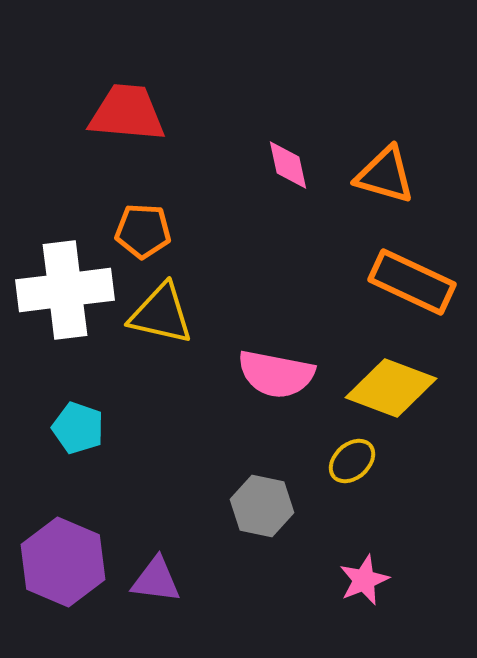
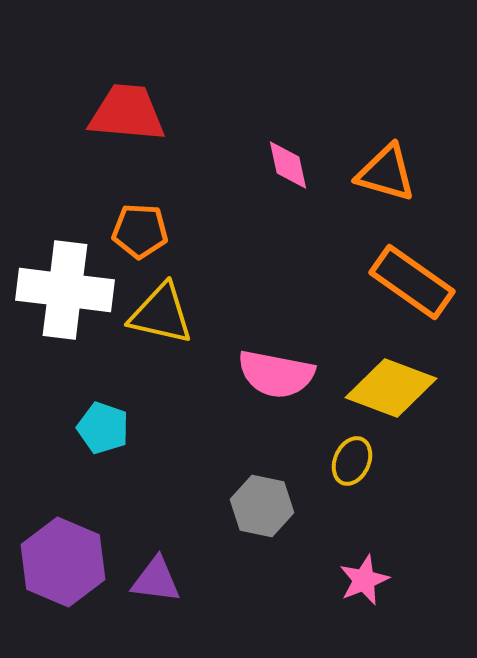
orange triangle: moved 1 px right, 2 px up
orange pentagon: moved 3 px left
orange rectangle: rotated 10 degrees clockwise
white cross: rotated 14 degrees clockwise
cyan pentagon: moved 25 px right
yellow ellipse: rotated 24 degrees counterclockwise
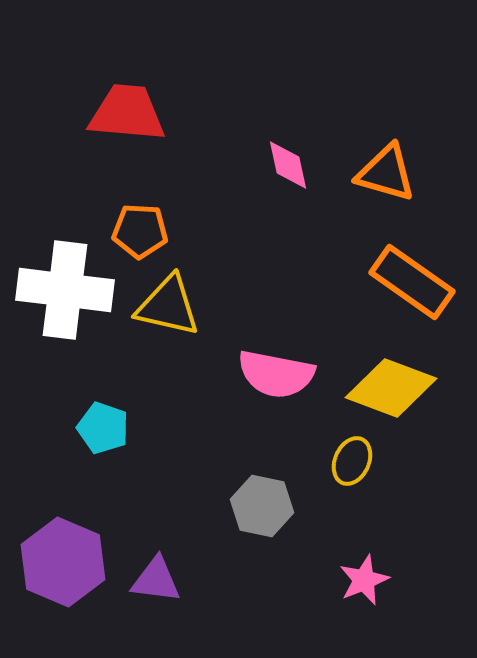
yellow triangle: moved 7 px right, 8 px up
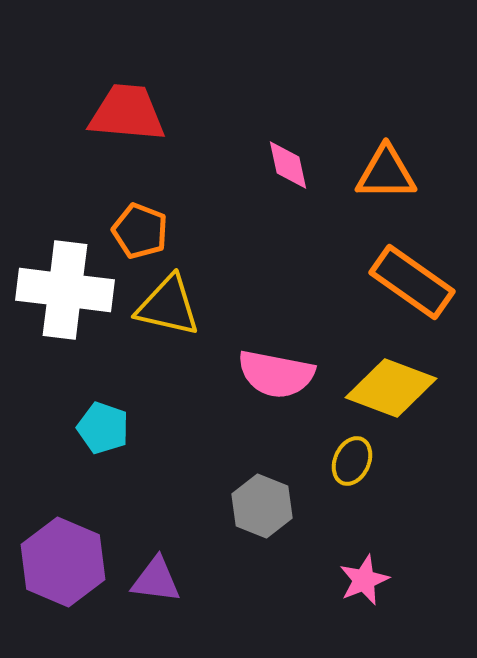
orange triangle: rotated 16 degrees counterclockwise
orange pentagon: rotated 18 degrees clockwise
gray hexagon: rotated 10 degrees clockwise
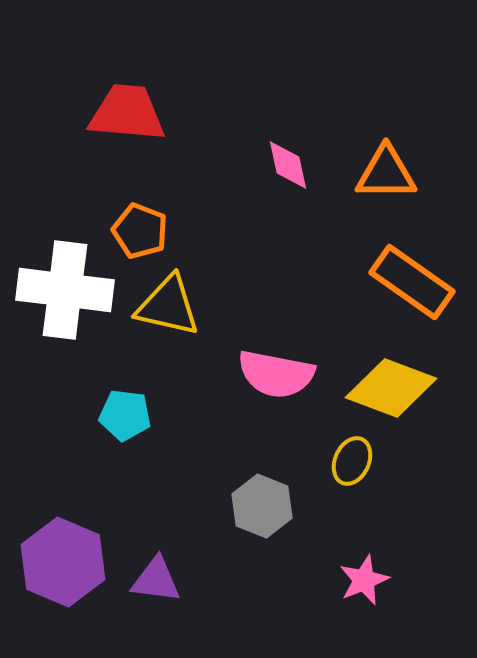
cyan pentagon: moved 22 px right, 13 px up; rotated 12 degrees counterclockwise
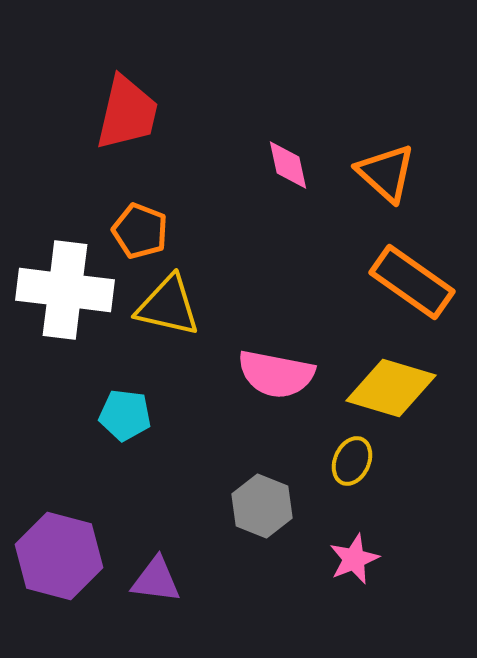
red trapezoid: rotated 98 degrees clockwise
orange triangle: rotated 42 degrees clockwise
yellow diamond: rotated 4 degrees counterclockwise
purple hexagon: moved 4 px left, 6 px up; rotated 8 degrees counterclockwise
pink star: moved 10 px left, 21 px up
